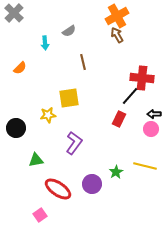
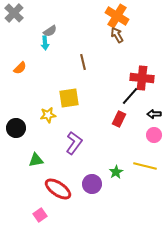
orange cross: rotated 30 degrees counterclockwise
gray semicircle: moved 19 px left
pink circle: moved 3 px right, 6 px down
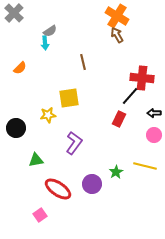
black arrow: moved 1 px up
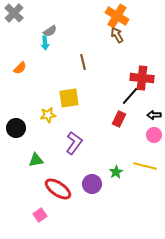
black arrow: moved 2 px down
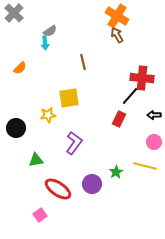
pink circle: moved 7 px down
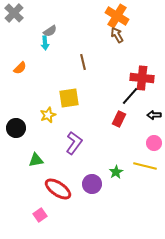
yellow star: rotated 14 degrees counterclockwise
pink circle: moved 1 px down
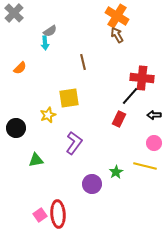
red ellipse: moved 25 px down; rotated 52 degrees clockwise
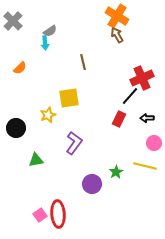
gray cross: moved 1 px left, 8 px down
red cross: rotated 30 degrees counterclockwise
black arrow: moved 7 px left, 3 px down
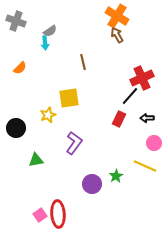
gray cross: moved 3 px right; rotated 24 degrees counterclockwise
yellow line: rotated 10 degrees clockwise
green star: moved 4 px down
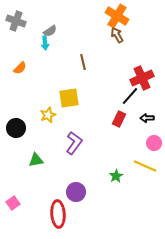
purple circle: moved 16 px left, 8 px down
pink square: moved 27 px left, 12 px up
